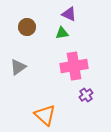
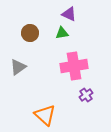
brown circle: moved 3 px right, 6 px down
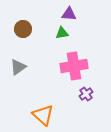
purple triangle: rotated 21 degrees counterclockwise
brown circle: moved 7 px left, 4 px up
purple cross: moved 1 px up
orange triangle: moved 2 px left
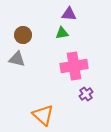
brown circle: moved 6 px down
gray triangle: moved 1 px left, 8 px up; rotated 48 degrees clockwise
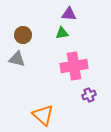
purple cross: moved 3 px right, 1 px down; rotated 16 degrees clockwise
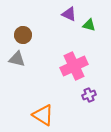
purple triangle: rotated 21 degrees clockwise
green triangle: moved 27 px right, 8 px up; rotated 24 degrees clockwise
pink cross: rotated 16 degrees counterclockwise
orange triangle: rotated 10 degrees counterclockwise
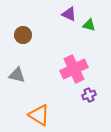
gray triangle: moved 16 px down
pink cross: moved 3 px down
orange triangle: moved 4 px left
